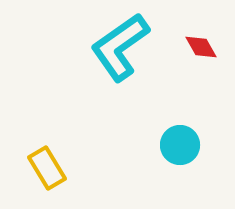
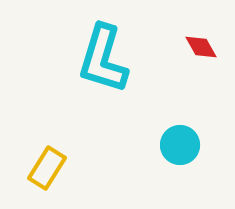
cyan L-shape: moved 17 px left, 12 px down; rotated 38 degrees counterclockwise
yellow rectangle: rotated 63 degrees clockwise
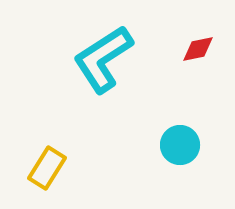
red diamond: moved 3 px left, 2 px down; rotated 72 degrees counterclockwise
cyan L-shape: rotated 40 degrees clockwise
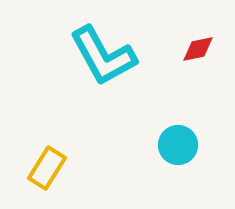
cyan L-shape: moved 3 px up; rotated 86 degrees counterclockwise
cyan circle: moved 2 px left
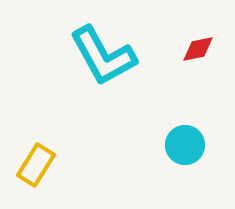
cyan circle: moved 7 px right
yellow rectangle: moved 11 px left, 3 px up
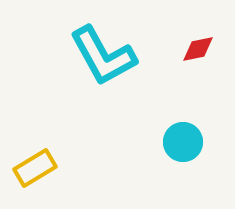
cyan circle: moved 2 px left, 3 px up
yellow rectangle: moved 1 px left, 3 px down; rotated 27 degrees clockwise
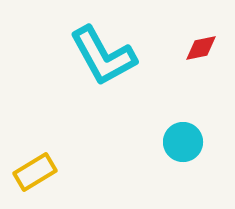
red diamond: moved 3 px right, 1 px up
yellow rectangle: moved 4 px down
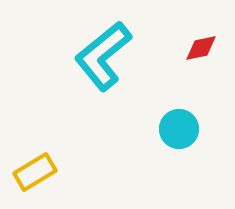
cyan L-shape: rotated 80 degrees clockwise
cyan circle: moved 4 px left, 13 px up
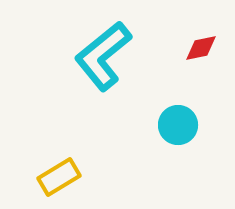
cyan circle: moved 1 px left, 4 px up
yellow rectangle: moved 24 px right, 5 px down
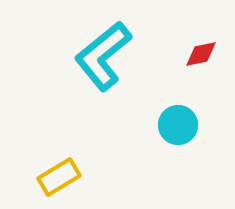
red diamond: moved 6 px down
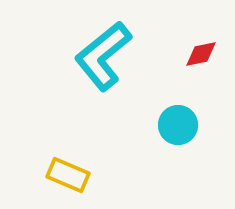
yellow rectangle: moved 9 px right, 2 px up; rotated 54 degrees clockwise
